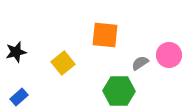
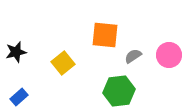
gray semicircle: moved 7 px left, 7 px up
green hexagon: rotated 8 degrees counterclockwise
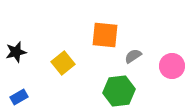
pink circle: moved 3 px right, 11 px down
blue rectangle: rotated 12 degrees clockwise
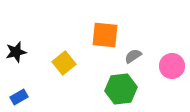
yellow square: moved 1 px right
green hexagon: moved 2 px right, 2 px up
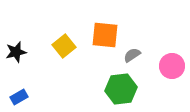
gray semicircle: moved 1 px left, 1 px up
yellow square: moved 17 px up
